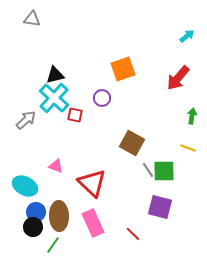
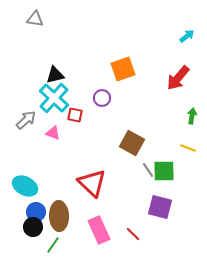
gray triangle: moved 3 px right
pink triangle: moved 3 px left, 33 px up
pink rectangle: moved 6 px right, 7 px down
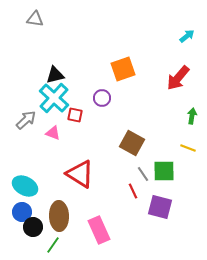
gray line: moved 5 px left, 4 px down
red triangle: moved 12 px left, 9 px up; rotated 12 degrees counterclockwise
blue circle: moved 14 px left
red line: moved 43 px up; rotated 21 degrees clockwise
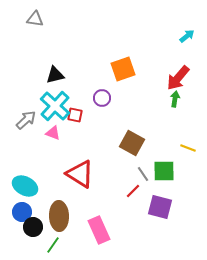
cyan cross: moved 1 px right, 8 px down
green arrow: moved 17 px left, 17 px up
red line: rotated 70 degrees clockwise
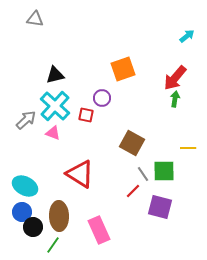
red arrow: moved 3 px left
red square: moved 11 px right
yellow line: rotated 21 degrees counterclockwise
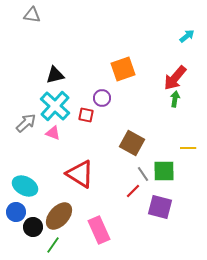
gray triangle: moved 3 px left, 4 px up
gray arrow: moved 3 px down
blue circle: moved 6 px left
brown ellipse: rotated 44 degrees clockwise
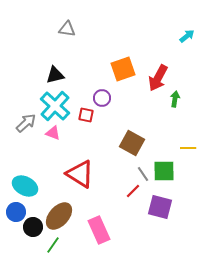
gray triangle: moved 35 px right, 14 px down
red arrow: moved 17 px left; rotated 12 degrees counterclockwise
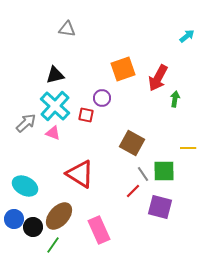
blue circle: moved 2 px left, 7 px down
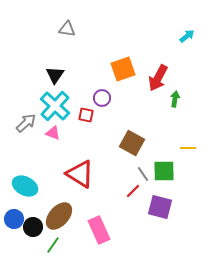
black triangle: rotated 42 degrees counterclockwise
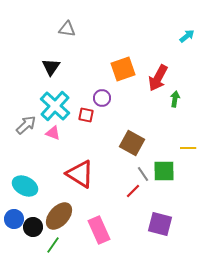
black triangle: moved 4 px left, 8 px up
gray arrow: moved 2 px down
purple square: moved 17 px down
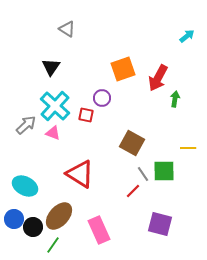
gray triangle: rotated 24 degrees clockwise
